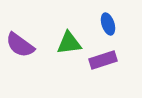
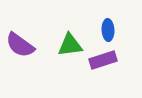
blue ellipse: moved 6 px down; rotated 15 degrees clockwise
green triangle: moved 1 px right, 2 px down
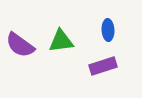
green triangle: moved 9 px left, 4 px up
purple rectangle: moved 6 px down
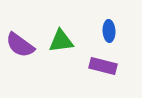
blue ellipse: moved 1 px right, 1 px down
purple rectangle: rotated 32 degrees clockwise
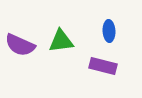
purple semicircle: rotated 12 degrees counterclockwise
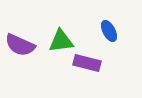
blue ellipse: rotated 25 degrees counterclockwise
purple rectangle: moved 16 px left, 3 px up
